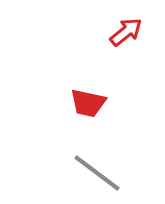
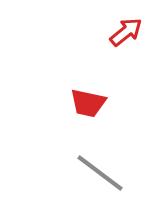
gray line: moved 3 px right
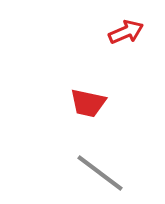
red arrow: rotated 16 degrees clockwise
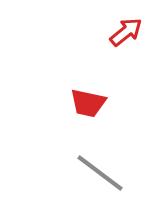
red arrow: rotated 16 degrees counterclockwise
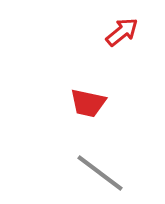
red arrow: moved 4 px left
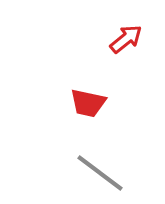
red arrow: moved 4 px right, 7 px down
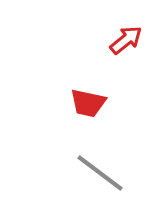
red arrow: moved 1 px down
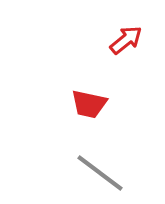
red trapezoid: moved 1 px right, 1 px down
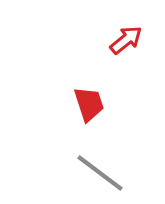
red trapezoid: rotated 120 degrees counterclockwise
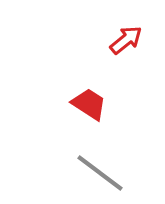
red trapezoid: rotated 39 degrees counterclockwise
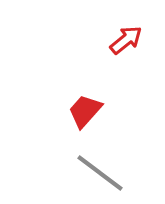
red trapezoid: moved 4 px left, 7 px down; rotated 81 degrees counterclockwise
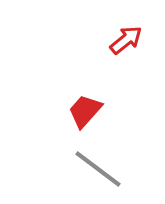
gray line: moved 2 px left, 4 px up
